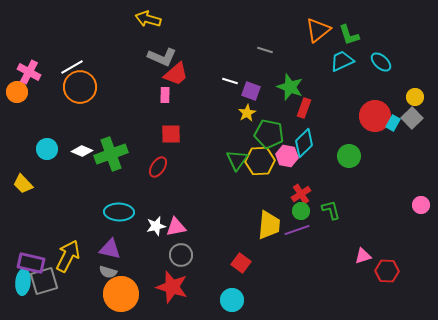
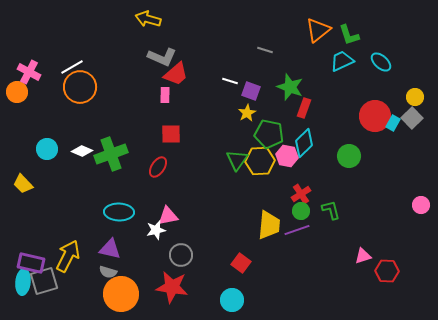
white star at (156, 226): moved 4 px down
pink triangle at (176, 227): moved 8 px left, 11 px up
red star at (172, 287): rotated 8 degrees counterclockwise
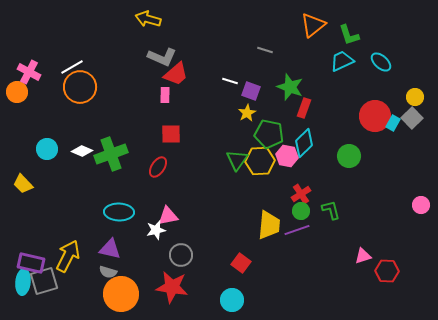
orange triangle at (318, 30): moved 5 px left, 5 px up
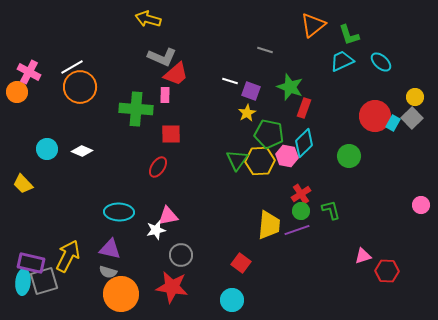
green cross at (111, 154): moved 25 px right, 45 px up; rotated 24 degrees clockwise
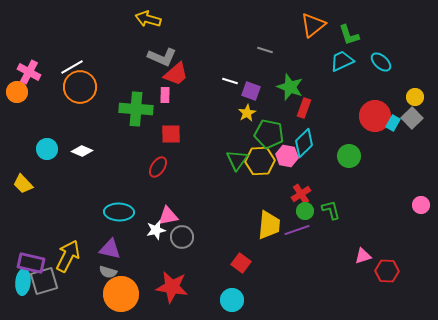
green circle at (301, 211): moved 4 px right
gray circle at (181, 255): moved 1 px right, 18 px up
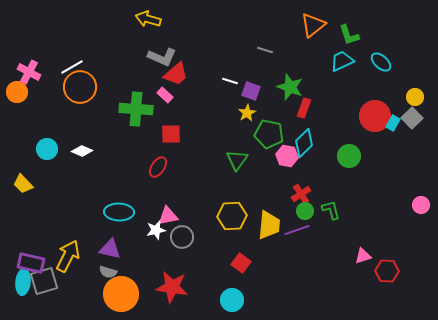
pink rectangle at (165, 95): rotated 49 degrees counterclockwise
yellow hexagon at (260, 161): moved 28 px left, 55 px down
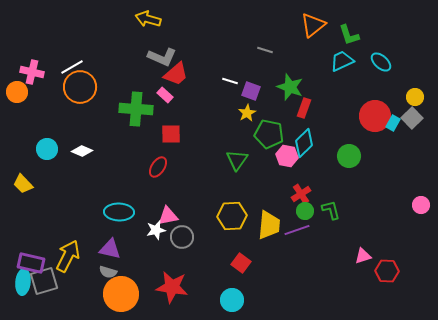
pink cross at (29, 72): moved 3 px right; rotated 15 degrees counterclockwise
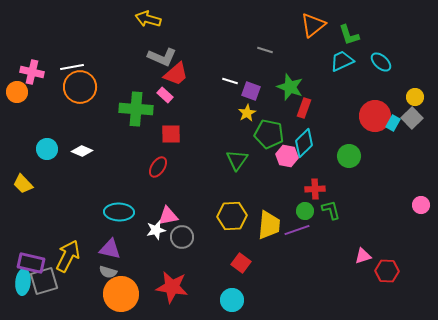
white line at (72, 67): rotated 20 degrees clockwise
red cross at (301, 194): moved 14 px right, 5 px up; rotated 30 degrees clockwise
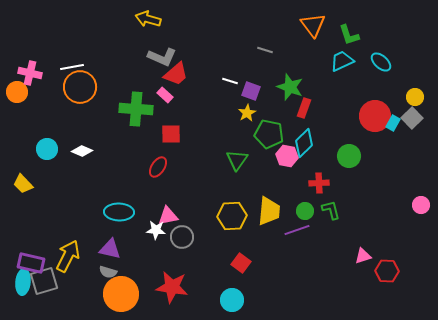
orange triangle at (313, 25): rotated 28 degrees counterclockwise
pink cross at (32, 72): moved 2 px left, 1 px down
red cross at (315, 189): moved 4 px right, 6 px up
yellow trapezoid at (269, 225): moved 14 px up
white star at (156, 230): rotated 18 degrees clockwise
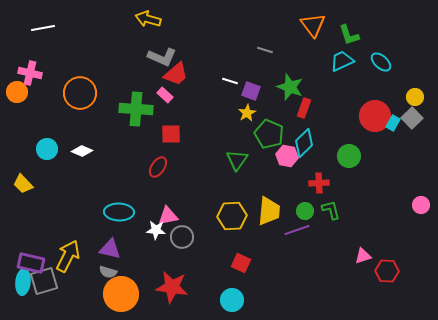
white line at (72, 67): moved 29 px left, 39 px up
orange circle at (80, 87): moved 6 px down
green pentagon at (269, 134): rotated 12 degrees clockwise
red square at (241, 263): rotated 12 degrees counterclockwise
